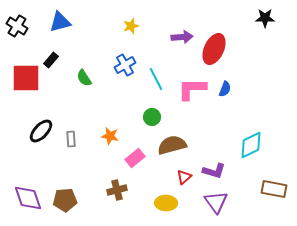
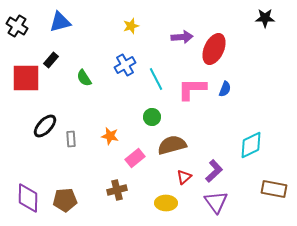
black ellipse: moved 4 px right, 5 px up
purple L-shape: rotated 60 degrees counterclockwise
purple diamond: rotated 20 degrees clockwise
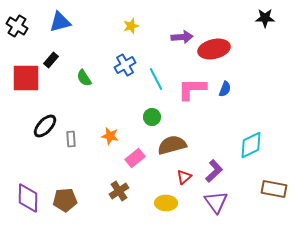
red ellipse: rotated 52 degrees clockwise
brown cross: moved 2 px right, 1 px down; rotated 18 degrees counterclockwise
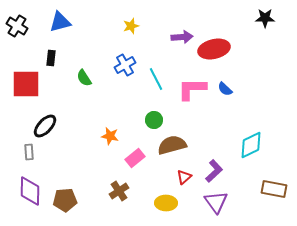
black rectangle: moved 2 px up; rotated 35 degrees counterclockwise
red square: moved 6 px down
blue semicircle: rotated 112 degrees clockwise
green circle: moved 2 px right, 3 px down
gray rectangle: moved 42 px left, 13 px down
purple diamond: moved 2 px right, 7 px up
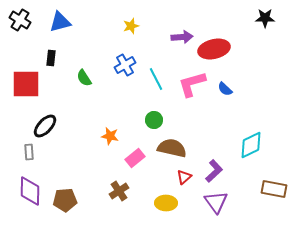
black cross: moved 3 px right, 6 px up
pink L-shape: moved 5 px up; rotated 16 degrees counterclockwise
brown semicircle: moved 3 px down; rotated 28 degrees clockwise
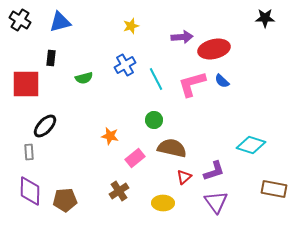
green semicircle: rotated 72 degrees counterclockwise
blue semicircle: moved 3 px left, 8 px up
cyan diamond: rotated 44 degrees clockwise
purple L-shape: rotated 25 degrees clockwise
yellow ellipse: moved 3 px left
